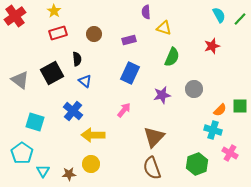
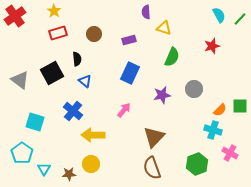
cyan triangle: moved 1 px right, 2 px up
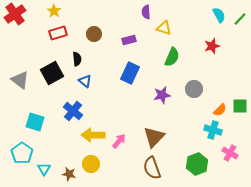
red cross: moved 2 px up
pink arrow: moved 5 px left, 31 px down
brown star: rotated 16 degrees clockwise
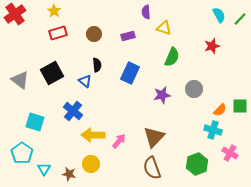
purple rectangle: moved 1 px left, 4 px up
black semicircle: moved 20 px right, 6 px down
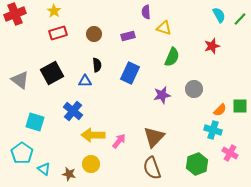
red cross: rotated 15 degrees clockwise
blue triangle: rotated 40 degrees counterclockwise
cyan triangle: rotated 24 degrees counterclockwise
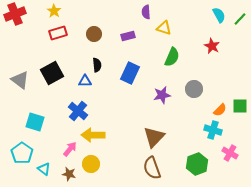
red star: rotated 28 degrees counterclockwise
blue cross: moved 5 px right
pink arrow: moved 49 px left, 8 px down
